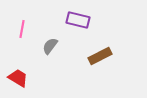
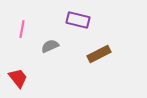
gray semicircle: rotated 30 degrees clockwise
brown rectangle: moved 1 px left, 2 px up
red trapezoid: rotated 20 degrees clockwise
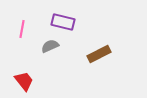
purple rectangle: moved 15 px left, 2 px down
red trapezoid: moved 6 px right, 3 px down
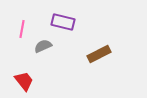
gray semicircle: moved 7 px left
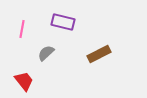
gray semicircle: moved 3 px right, 7 px down; rotated 18 degrees counterclockwise
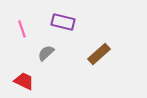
pink line: rotated 30 degrees counterclockwise
brown rectangle: rotated 15 degrees counterclockwise
red trapezoid: rotated 25 degrees counterclockwise
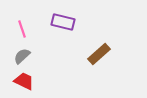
gray semicircle: moved 24 px left, 3 px down
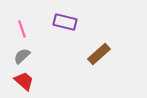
purple rectangle: moved 2 px right
red trapezoid: rotated 15 degrees clockwise
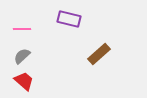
purple rectangle: moved 4 px right, 3 px up
pink line: rotated 72 degrees counterclockwise
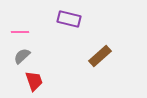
pink line: moved 2 px left, 3 px down
brown rectangle: moved 1 px right, 2 px down
red trapezoid: moved 10 px right; rotated 30 degrees clockwise
